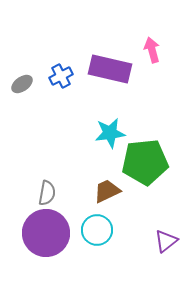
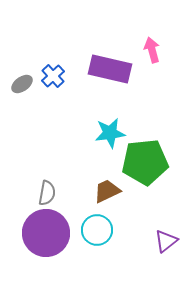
blue cross: moved 8 px left; rotated 15 degrees counterclockwise
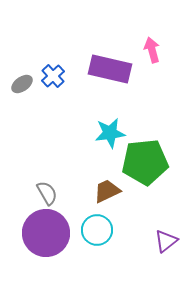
gray semicircle: rotated 40 degrees counterclockwise
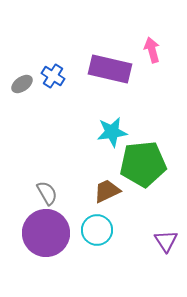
blue cross: rotated 15 degrees counterclockwise
cyan star: moved 2 px right, 1 px up
green pentagon: moved 2 px left, 2 px down
purple triangle: rotated 25 degrees counterclockwise
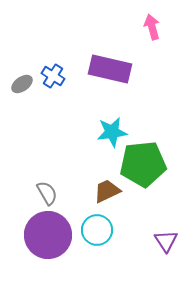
pink arrow: moved 23 px up
purple circle: moved 2 px right, 2 px down
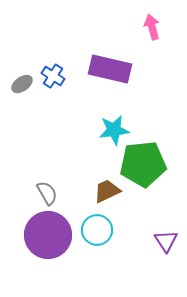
cyan star: moved 2 px right, 2 px up
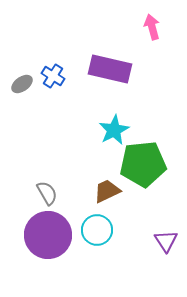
cyan star: rotated 20 degrees counterclockwise
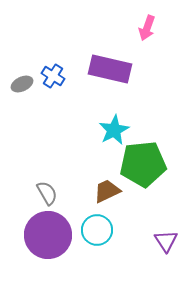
pink arrow: moved 5 px left, 1 px down; rotated 145 degrees counterclockwise
gray ellipse: rotated 10 degrees clockwise
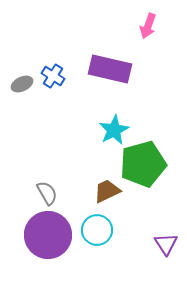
pink arrow: moved 1 px right, 2 px up
green pentagon: rotated 9 degrees counterclockwise
purple triangle: moved 3 px down
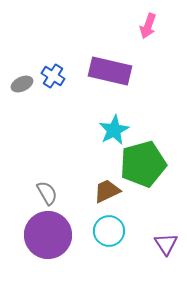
purple rectangle: moved 2 px down
cyan circle: moved 12 px right, 1 px down
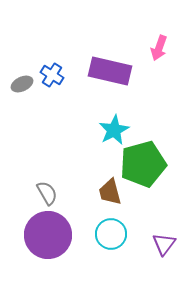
pink arrow: moved 11 px right, 22 px down
blue cross: moved 1 px left, 1 px up
brown trapezoid: moved 3 px right, 1 px down; rotated 80 degrees counterclockwise
cyan circle: moved 2 px right, 3 px down
purple triangle: moved 2 px left; rotated 10 degrees clockwise
